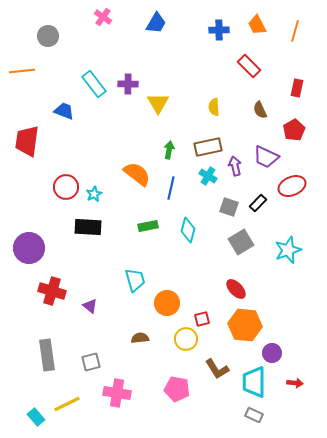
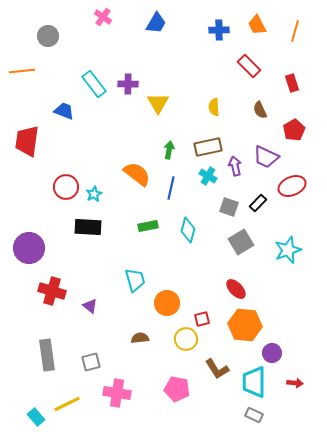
red rectangle at (297, 88): moved 5 px left, 5 px up; rotated 30 degrees counterclockwise
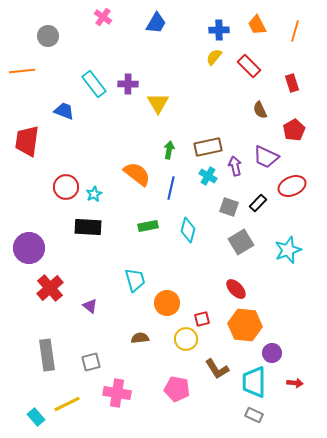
yellow semicircle at (214, 107): moved 50 px up; rotated 42 degrees clockwise
red cross at (52, 291): moved 2 px left, 3 px up; rotated 32 degrees clockwise
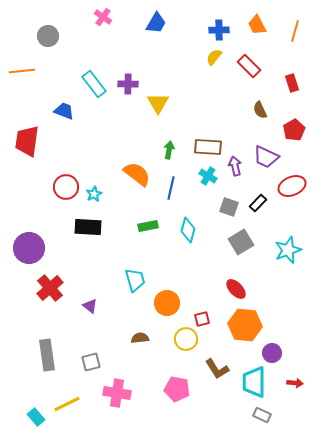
brown rectangle at (208, 147): rotated 16 degrees clockwise
gray rectangle at (254, 415): moved 8 px right
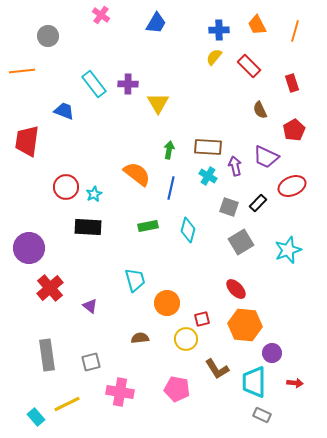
pink cross at (103, 17): moved 2 px left, 2 px up
pink cross at (117, 393): moved 3 px right, 1 px up
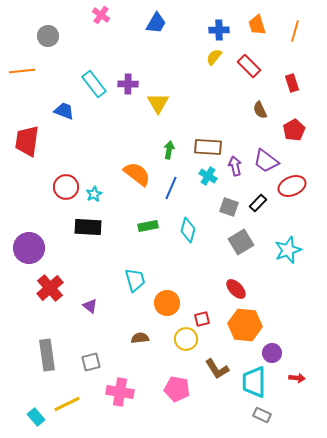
orange trapezoid at (257, 25): rotated 10 degrees clockwise
purple trapezoid at (266, 157): moved 4 px down; rotated 12 degrees clockwise
blue line at (171, 188): rotated 10 degrees clockwise
red arrow at (295, 383): moved 2 px right, 5 px up
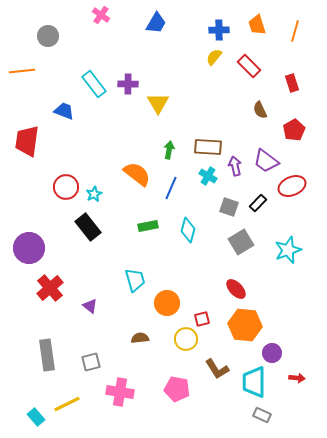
black rectangle at (88, 227): rotated 48 degrees clockwise
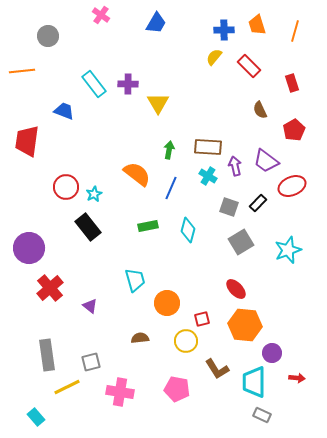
blue cross at (219, 30): moved 5 px right
yellow circle at (186, 339): moved 2 px down
yellow line at (67, 404): moved 17 px up
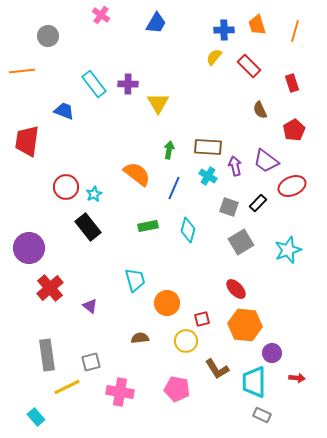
blue line at (171, 188): moved 3 px right
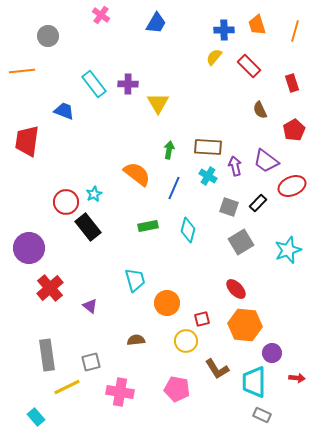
red circle at (66, 187): moved 15 px down
brown semicircle at (140, 338): moved 4 px left, 2 px down
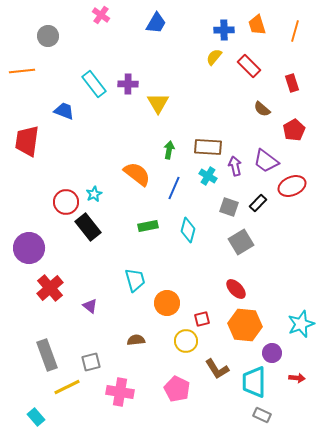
brown semicircle at (260, 110): moved 2 px right, 1 px up; rotated 24 degrees counterclockwise
cyan star at (288, 250): moved 13 px right, 74 px down
gray rectangle at (47, 355): rotated 12 degrees counterclockwise
pink pentagon at (177, 389): rotated 15 degrees clockwise
